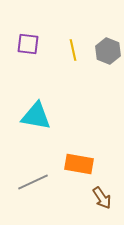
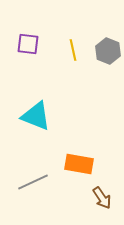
cyan triangle: rotated 12 degrees clockwise
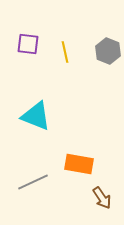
yellow line: moved 8 px left, 2 px down
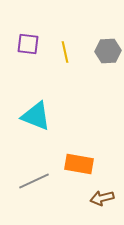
gray hexagon: rotated 25 degrees counterclockwise
gray line: moved 1 px right, 1 px up
brown arrow: rotated 110 degrees clockwise
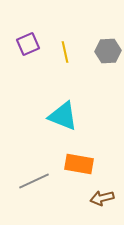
purple square: rotated 30 degrees counterclockwise
cyan triangle: moved 27 px right
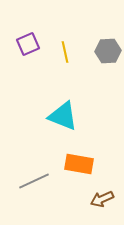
brown arrow: moved 1 px down; rotated 10 degrees counterclockwise
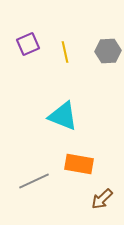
brown arrow: rotated 20 degrees counterclockwise
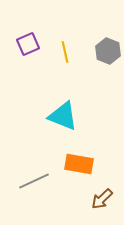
gray hexagon: rotated 25 degrees clockwise
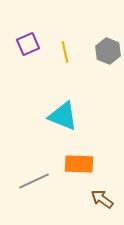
orange rectangle: rotated 8 degrees counterclockwise
brown arrow: rotated 80 degrees clockwise
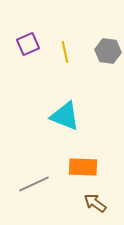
gray hexagon: rotated 15 degrees counterclockwise
cyan triangle: moved 2 px right
orange rectangle: moved 4 px right, 3 px down
gray line: moved 3 px down
brown arrow: moved 7 px left, 4 px down
